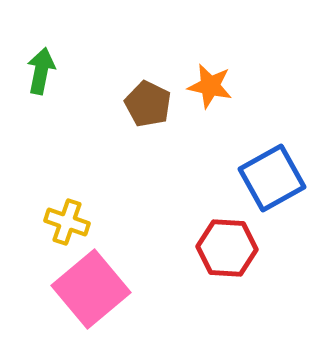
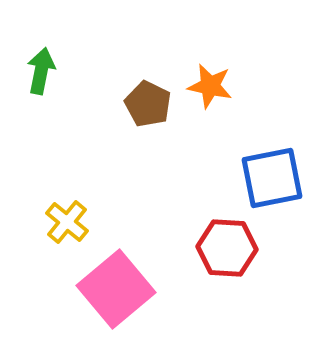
blue square: rotated 18 degrees clockwise
yellow cross: rotated 21 degrees clockwise
pink square: moved 25 px right
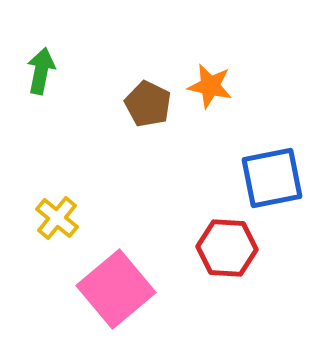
yellow cross: moved 10 px left, 4 px up
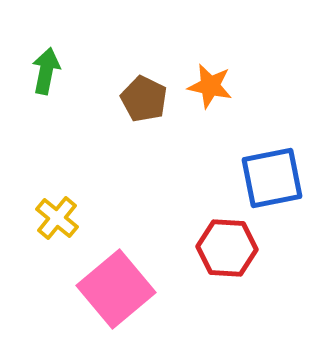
green arrow: moved 5 px right
brown pentagon: moved 4 px left, 5 px up
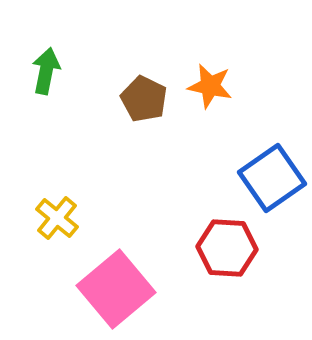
blue square: rotated 24 degrees counterclockwise
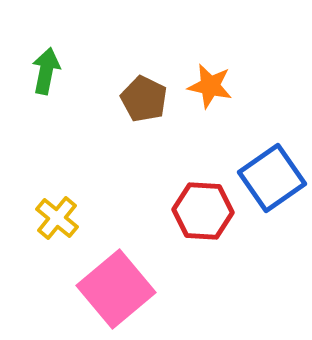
red hexagon: moved 24 px left, 37 px up
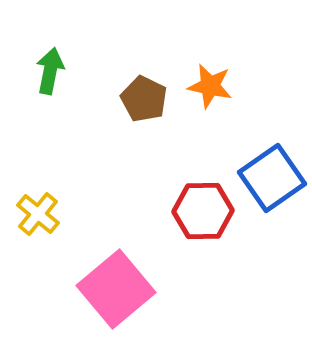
green arrow: moved 4 px right
red hexagon: rotated 4 degrees counterclockwise
yellow cross: moved 19 px left, 4 px up
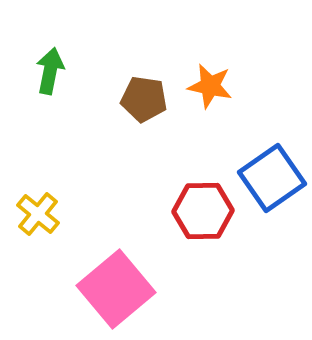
brown pentagon: rotated 18 degrees counterclockwise
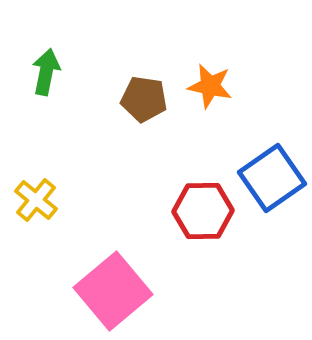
green arrow: moved 4 px left, 1 px down
yellow cross: moved 2 px left, 14 px up
pink square: moved 3 px left, 2 px down
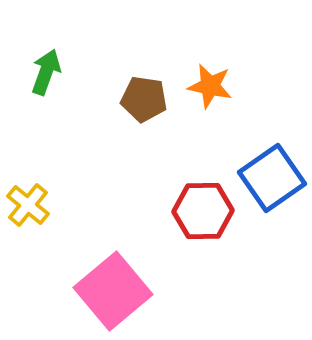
green arrow: rotated 9 degrees clockwise
yellow cross: moved 8 px left, 5 px down
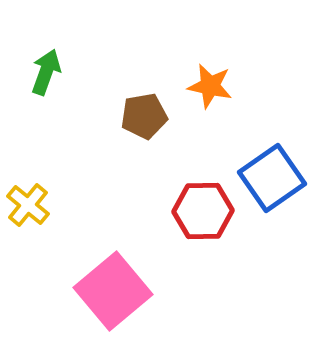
brown pentagon: moved 17 px down; rotated 18 degrees counterclockwise
